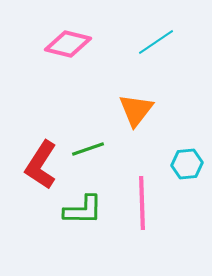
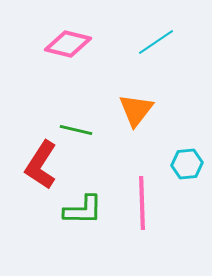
green line: moved 12 px left, 19 px up; rotated 32 degrees clockwise
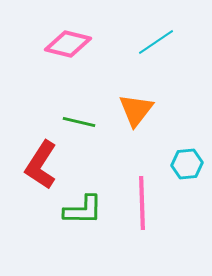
green line: moved 3 px right, 8 px up
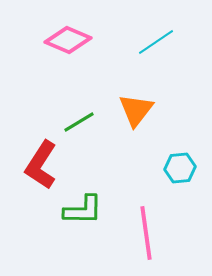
pink diamond: moved 4 px up; rotated 9 degrees clockwise
green line: rotated 44 degrees counterclockwise
cyan hexagon: moved 7 px left, 4 px down
pink line: moved 4 px right, 30 px down; rotated 6 degrees counterclockwise
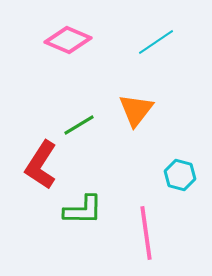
green line: moved 3 px down
cyan hexagon: moved 7 px down; rotated 20 degrees clockwise
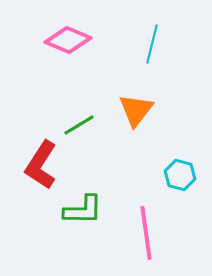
cyan line: moved 4 px left, 2 px down; rotated 42 degrees counterclockwise
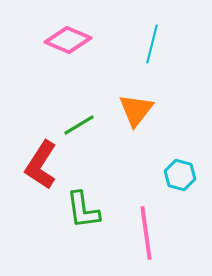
green L-shape: rotated 81 degrees clockwise
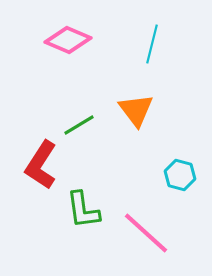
orange triangle: rotated 15 degrees counterclockwise
pink line: rotated 40 degrees counterclockwise
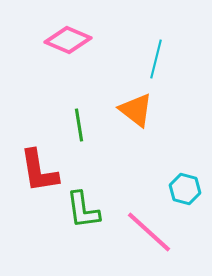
cyan line: moved 4 px right, 15 px down
orange triangle: rotated 15 degrees counterclockwise
green line: rotated 68 degrees counterclockwise
red L-shape: moved 2 px left, 6 px down; rotated 42 degrees counterclockwise
cyan hexagon: moved 5 px right, 14 px down
pink line: moved 3 px right, 1 px up
